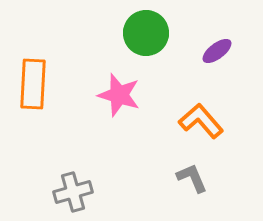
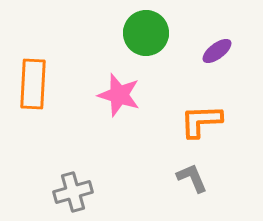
orange L-shape: rotated 51 degrees counterclockwise
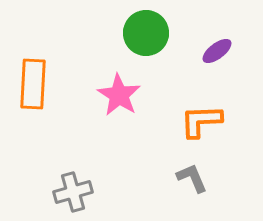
pink star: rotated 15 degrees clockwise
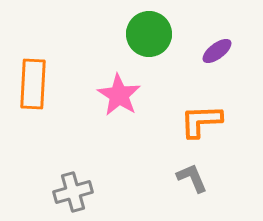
green circle: moved 3 px right, 1 px down
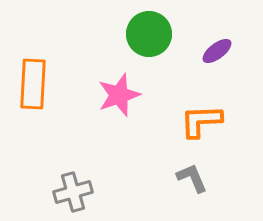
pink star: rotated 21 degrees clockwise
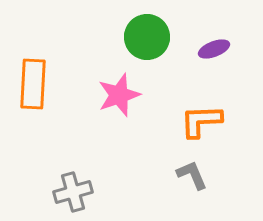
green circle: moved 2 px left, 3 px down
purple ellipse: moved 3 px left, 2 px up; rotated 16 degrees clockwise
gray L-shape: moved 3 px up
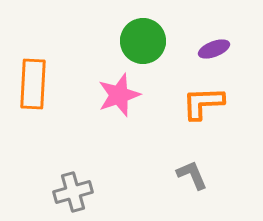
green circle: moved 4 px left, 4 px down
orange L-shape: moved 2 px right, 18 px up
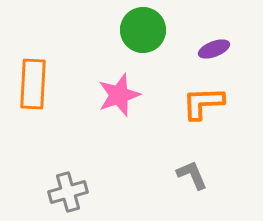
green circle: moved 11 px up
gray cross: moved 5 px left
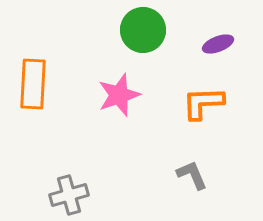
purple ellipse: moved 4 px right, 5 px up
gray cross: moved 1 px right, 3 px down
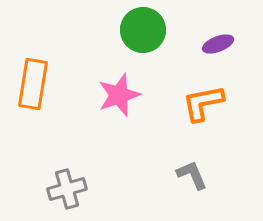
orange rectangle: rotated 6 degrees clockwise
orange L-shape: rotated 9 degrees counterclockwise
gray cross: moved 2 px left, 6 px up
